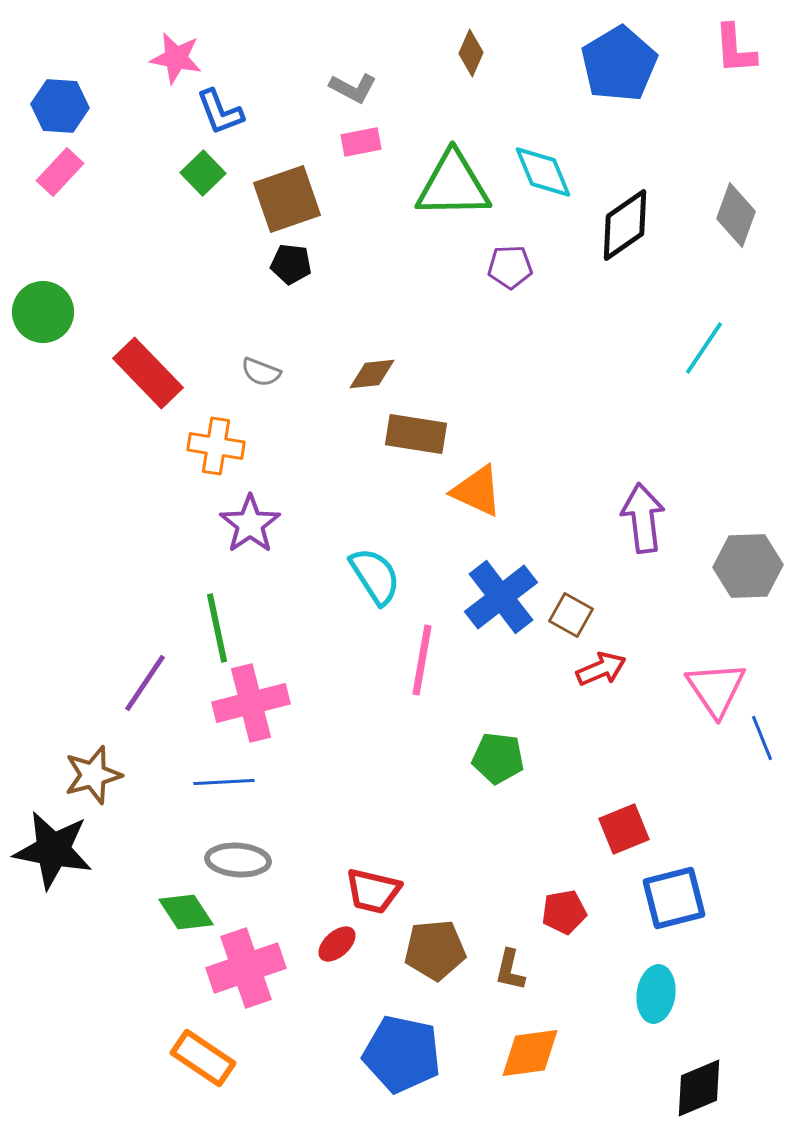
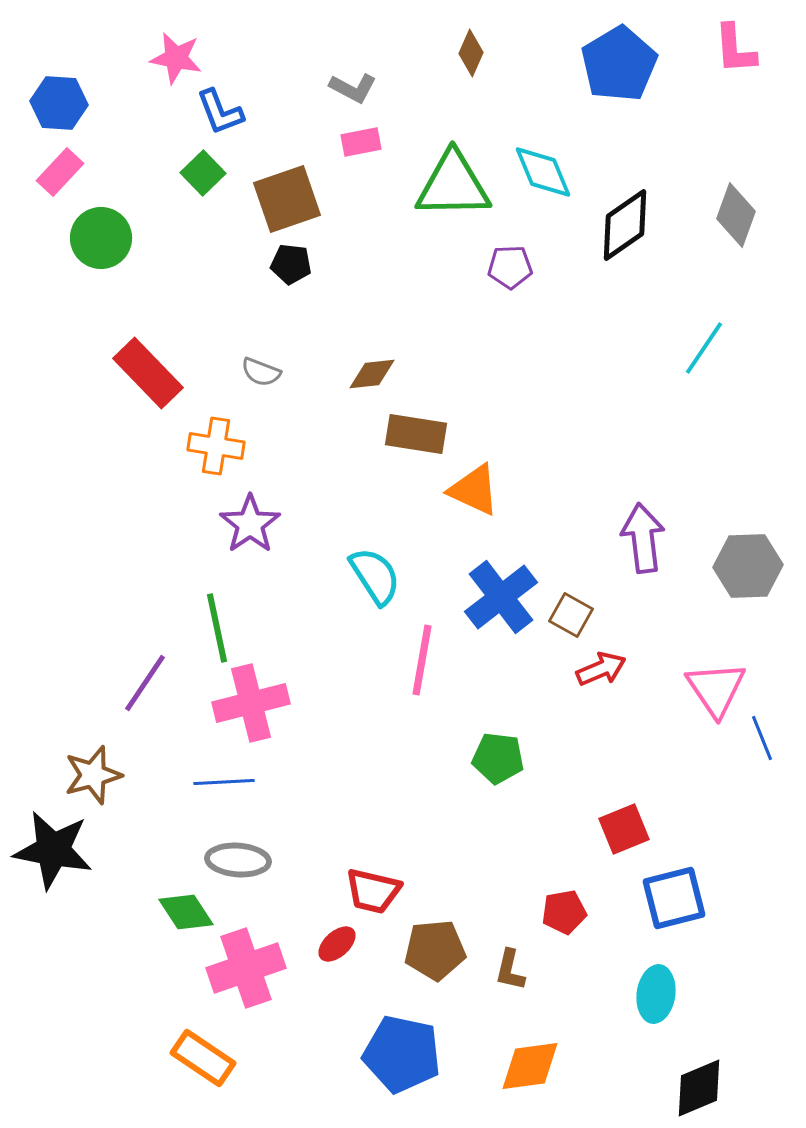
blue hexagon at (60, 106): moved 1 px left, 3 px up
green circle at (43, 312): moved 58 px right, 74 px up
orange triangle at (477, 491): moved 3 px left, 1 px up
purple arrow at (643, 518): moved 20 px down
orange diamond at (530, 1053): moved 13 px down
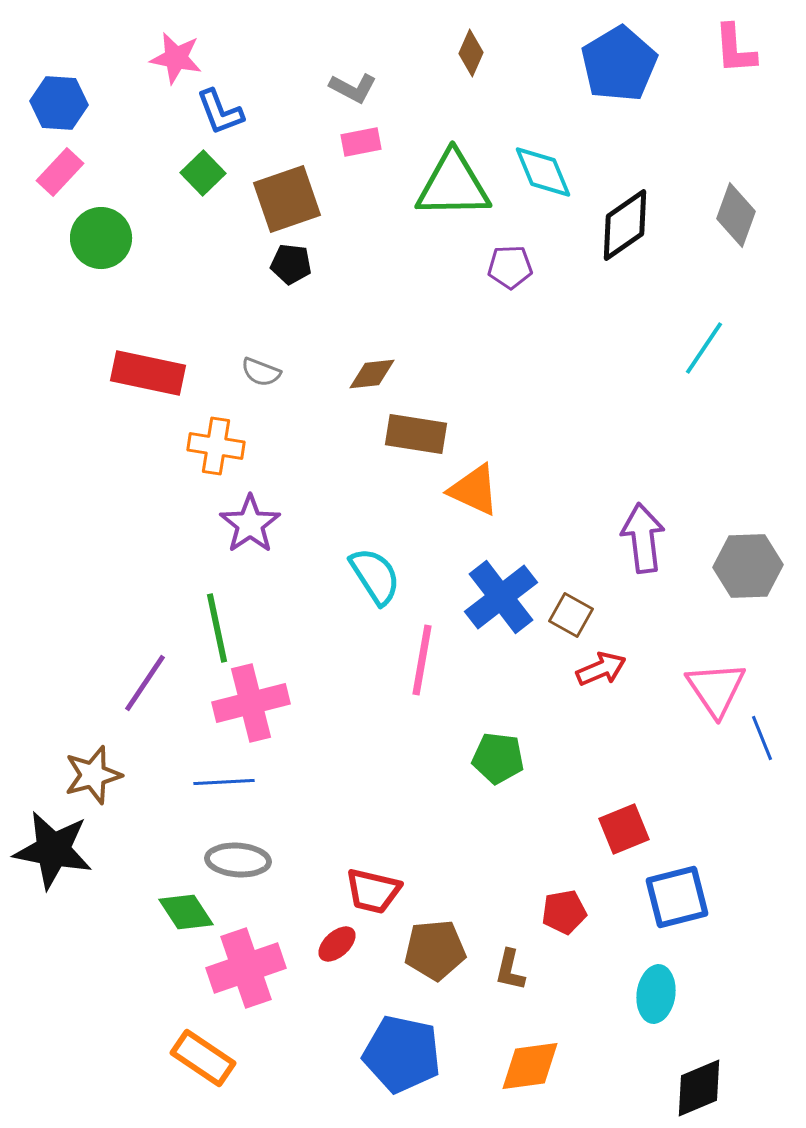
red rectangle at (148, 373): rotated 34 degrees counterclockwise
blue square at (674, 898): moved 3 px right, 1 px up
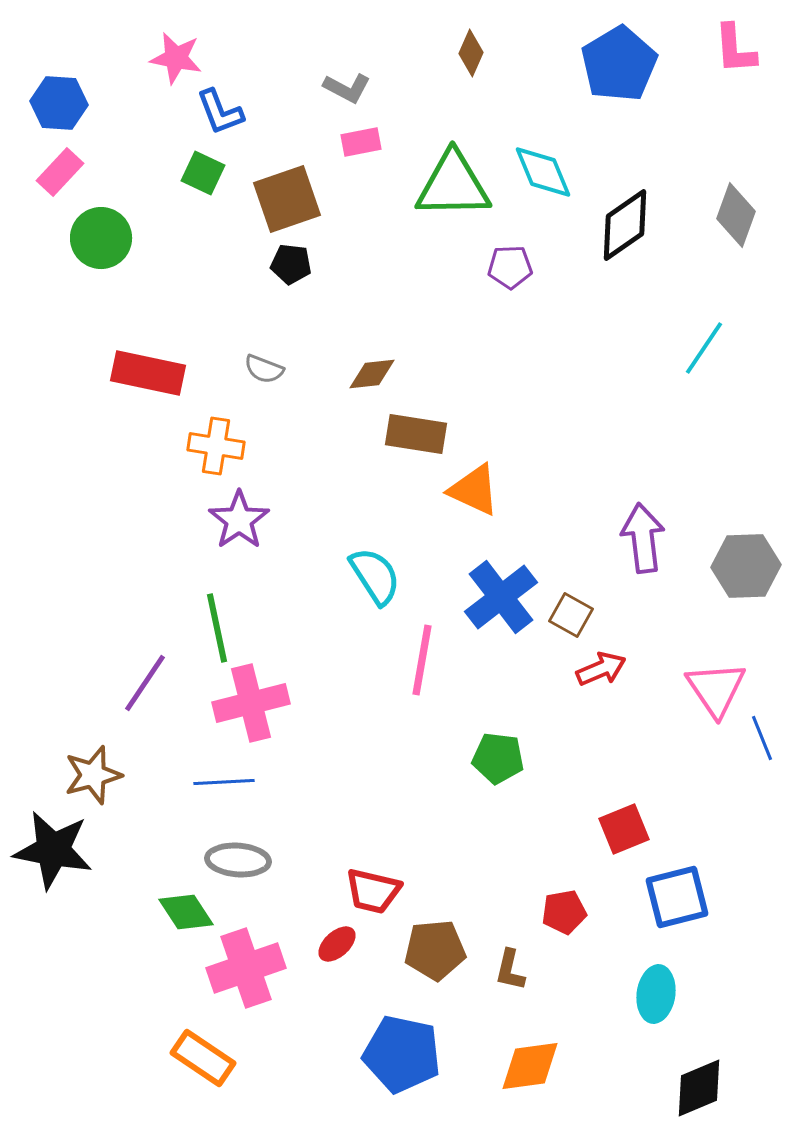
gray L-shape at (353, 88): moved 6 px left
green square at (203, 173): rotated 21 degrees counterclockwise
gray semicircle at (261, 372): moved 3 px right, 3 px up
purple star at (250, 524): moved 11 px left, 4 px up
gray hexagon at (748, 566): moved 2 px left
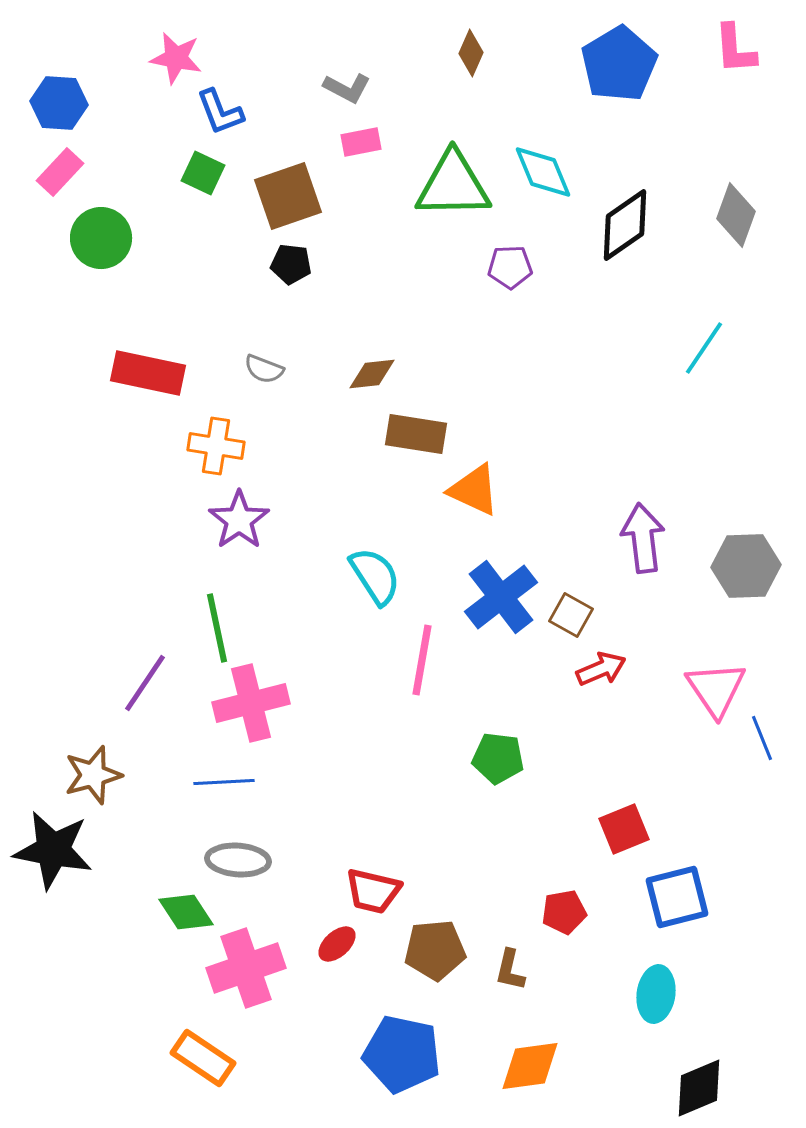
brown square at (287, 199): moved 1 px right, 3 px up
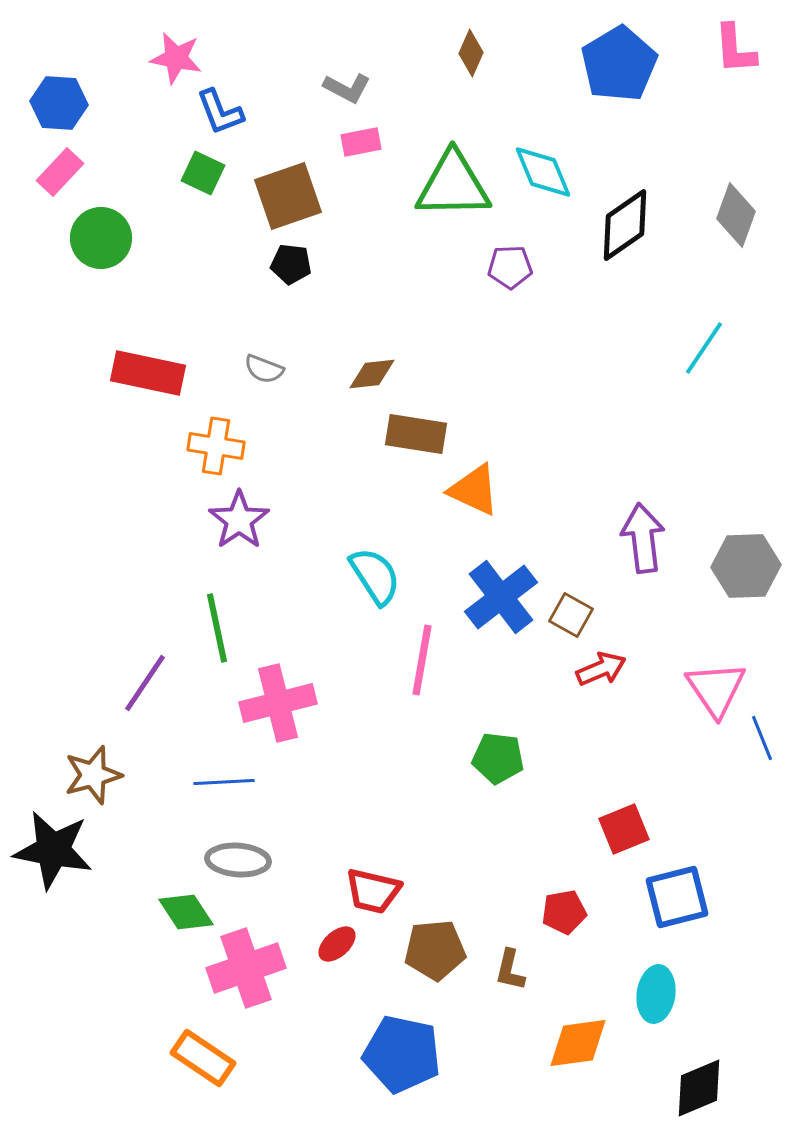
pink cross at (251, 703): moved 27 px right
orange diamond at (530, 1066): moved 48 px right, 23 px up
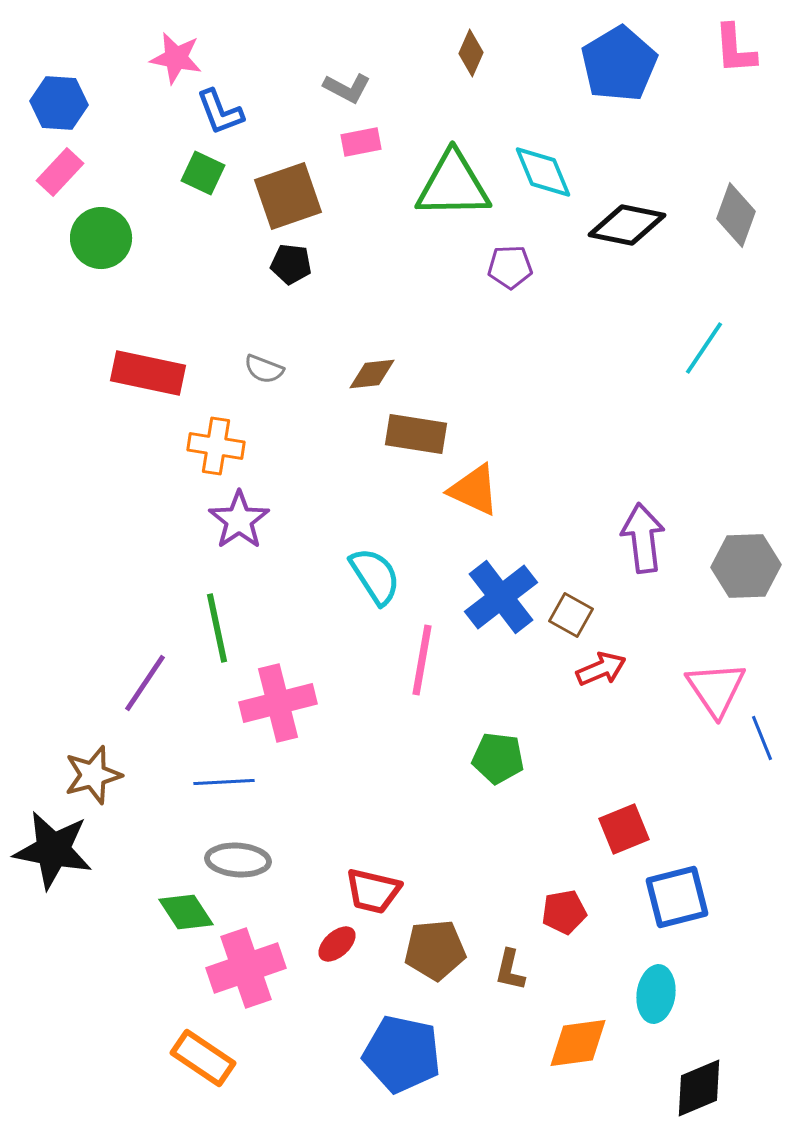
black diamond at (625, 225): moved 2 px right; rotated 46 degrees clockwise
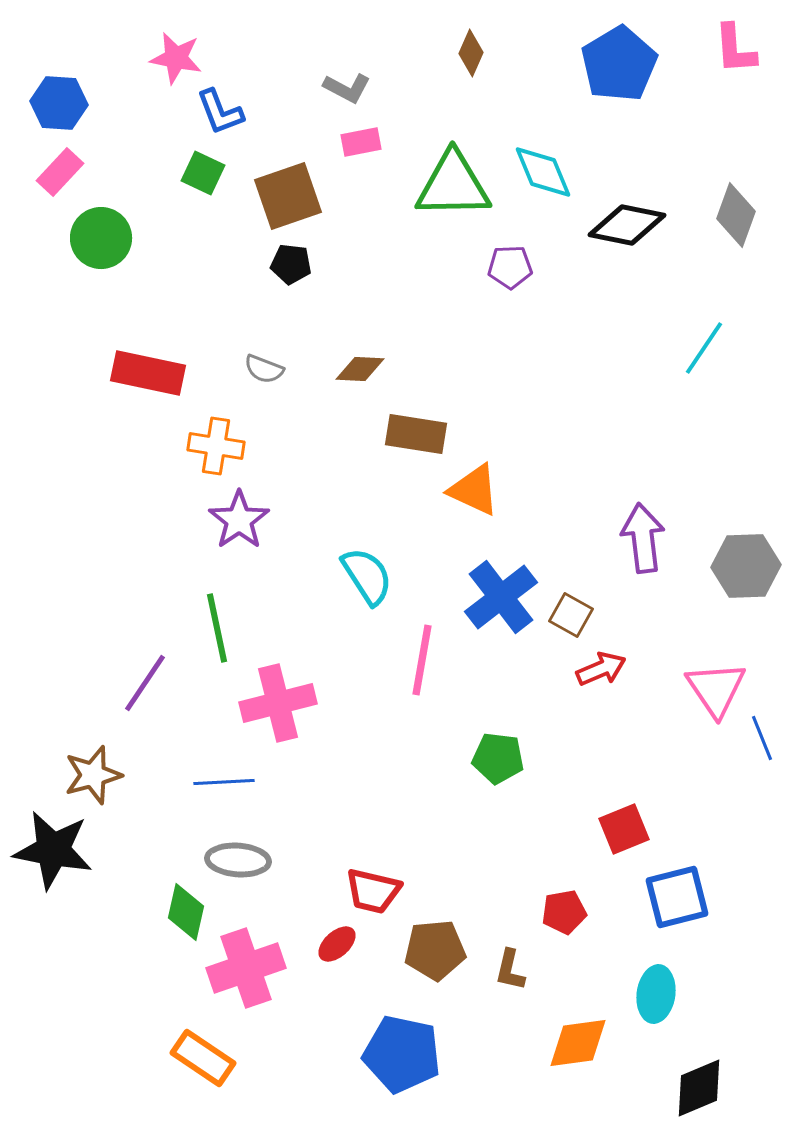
brown diamond at (372, 374): moved 12 px left, 5 px up; rotated 9 degrees clockwise
cyan semicircle at (375, 576): moved 8 px left
green diamond at (186, 912): rotated 46 degrees clockwise
